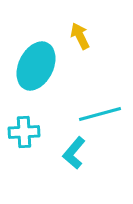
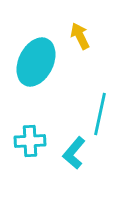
cyan ellipse: moved 4 px up
cyan line: rotated 63 degrees counterclockwise
cyan cross: moved 6 px right, 9 px down
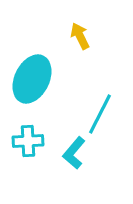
cyan ellipse: moved 4 px left, 17 px down
cyan line: rotated 15 degrees clockwise
cyan cross: moved 2 px left
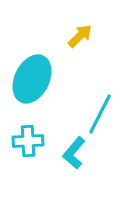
yellow arrow: rotated 72 degrees clockwise
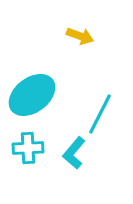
yellow arrow: rotated 64 degrees clockwise
cyan ellipse: moved 16 px down; rotated 27 degrees clockwise
cyan cross: moved 7 px down
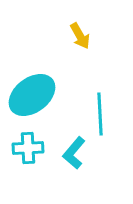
yellow arrow: rotated 40 degrees clockwise
cyan line: rotated 30 degrees counterclockwise
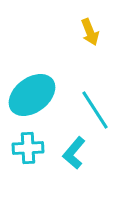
yellow arrow: moved 10 px right, 4 px up; rotated 8 degrees clockwise
cyan line: moved 5 px left, 4 px up; rotated 30 degrees counterclockwise
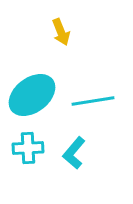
yellow arrow: moved 29 px left
cyan line: moved 2 px left, 9 px up; rotated 66 degrees counterclockwise
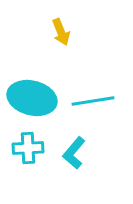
cyan ellipse: moved 3 px down; rotated 51 degrees clockwise
